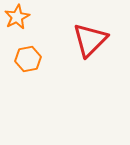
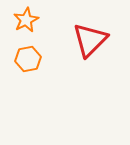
orange star: moved 9 px right, 3 px down
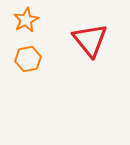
red triangle: rotated 24 degrees counterclockwise
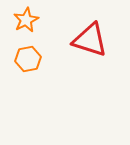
red triangle: rotated 33 degrees counterclockwise
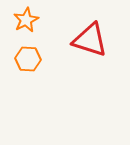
orange hexagon: rotated 15 degrees clockwise
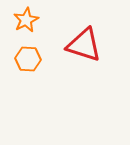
red triangle: moved 6 px left, 5 px down
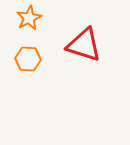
orange star: moved 3 px right, 2 px up
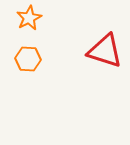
red triangle: moved 21 px right, 6 px down
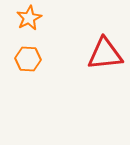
red triangle: moved 3 px down; rotated 24 degrees counterclockwise
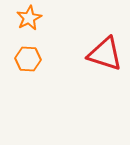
red triangle: rotated 24 degrees clockwise
